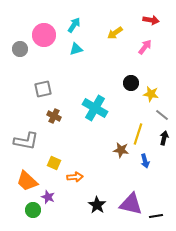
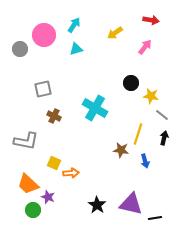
yellow star: moved 2 px down
orange arrow: moved 4 px left, 4 px up
orange trapezoid: moved 1 px right, 3 px down
black line: moved 1 px left, 2 px down
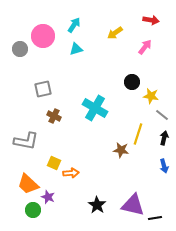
pink circle: moved 1 px left, 1 px down
black circle: moved 1 px right, 1 px up
blue arrow: moved 19 px right, 5 px down
purple triangle: moved 2 px right, 1 px down
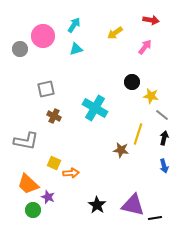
gray square: moved 3 px right
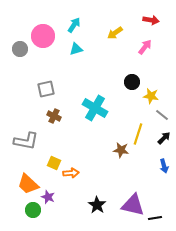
black arrow: rotated 32 degrees clockwise
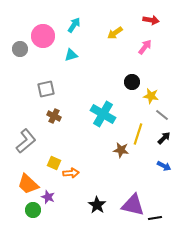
cyan triangle: moved 5 px left, 6 px down
cyan cross: moved 8 px right, 6 px down
gray L-shape: rotated 50 degrees counterclockwise
blue arrow: rotated 48 degrees counterclockwise
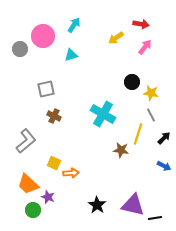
red arrow: moved 10 px left, 4 px down
yellow arrow: moved 1 px right, 5 px down
yellow star: moved 3 px up
gray line: moved 11 px left; rotated 24 degrees clockwise
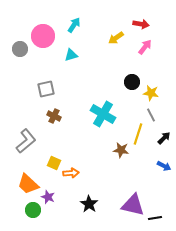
black star: moved 8 px left, 1 px up
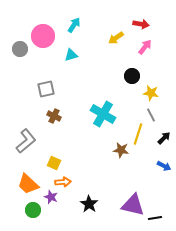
black circle: moved 6 px up
orange arrow: moved 8 px left, 9 px down
purple star: moved 3 px right
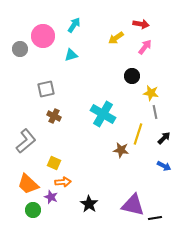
gray line: moved 4 px right, 3 px up; rotated 16 degrees clockwise
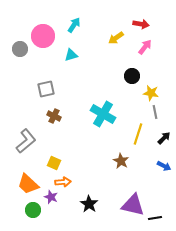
brown star: moved 11 px down; rotated 21 degrees clockwise
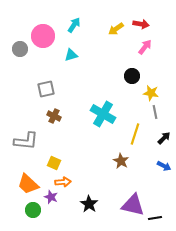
yellow arrow: moved 9 px up
yellow line: moved 3 px left
gray L-shape: rotated 45 degrees clockwise
